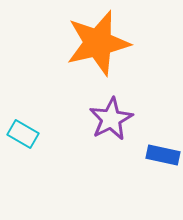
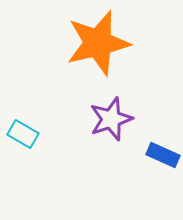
purple star: rotated 9 degrees clockwise
blue rectangle: rotated 12 degrees clockwise
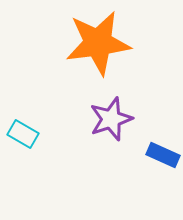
orange star: rotated 6 degrees clockwise
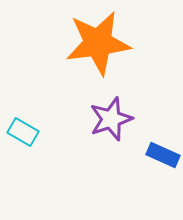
cyan rectangle: moved 2 px up
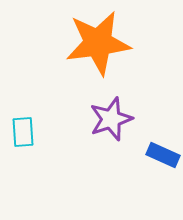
cyan rectangle: rotated 56 degrees clockwise
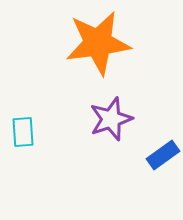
blue rectangle: rotated 60 degrees counterclockwise
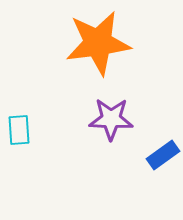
purple star: rotated 21 degrees clockwise
cyan rectangle: moved 4 px left, 2 px up
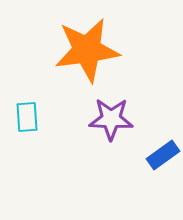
orange star: moved 11 px left, 7 px down
cyan rectangle: moved 8 px right, 13 px up
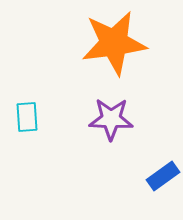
orange star: moved 27 px right, 7 px up
blue rectangle: moved 21 px down
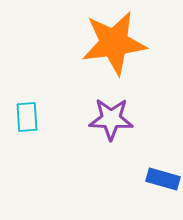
blue rectangle: moved 3 px down; rotated 52 degrees clockwise
